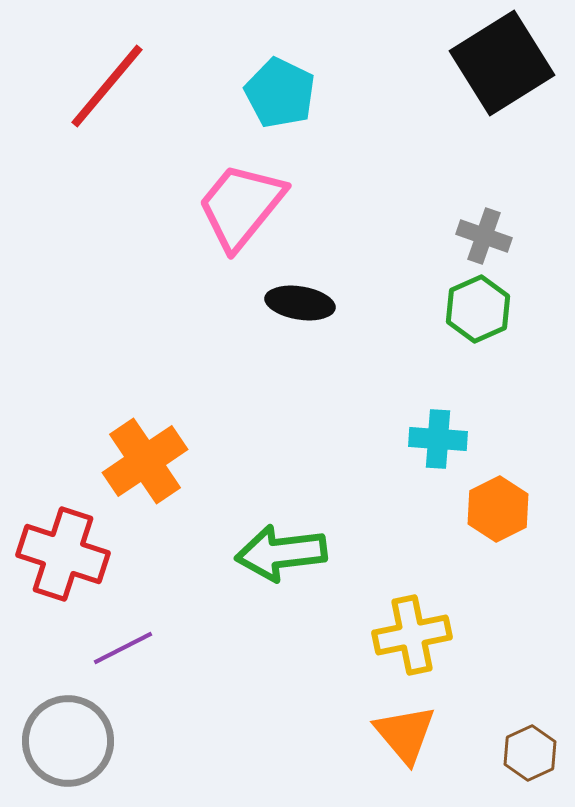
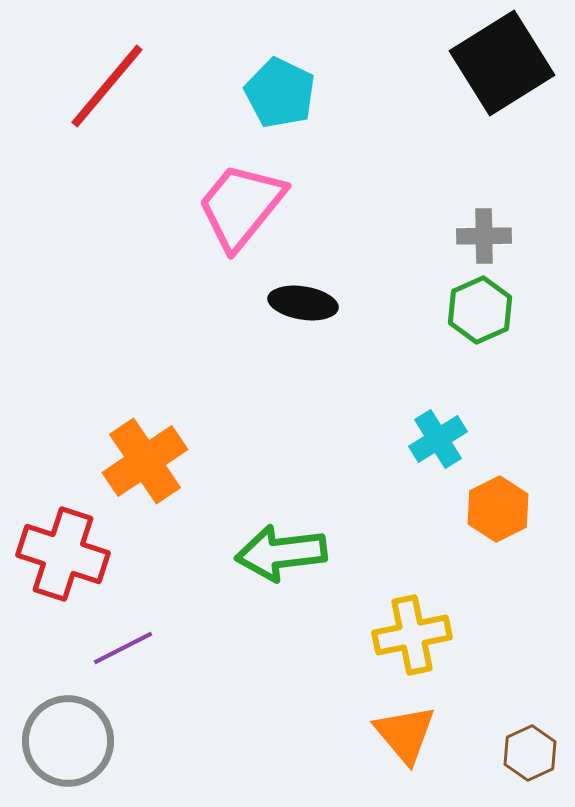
gray cross: rotated 20 degrees counterclockwise
black ellipse: moved 3 px right
green hexagon: moved 2 px right, 1 px down
cyan cross: rotated 36 degrees counterclockwise
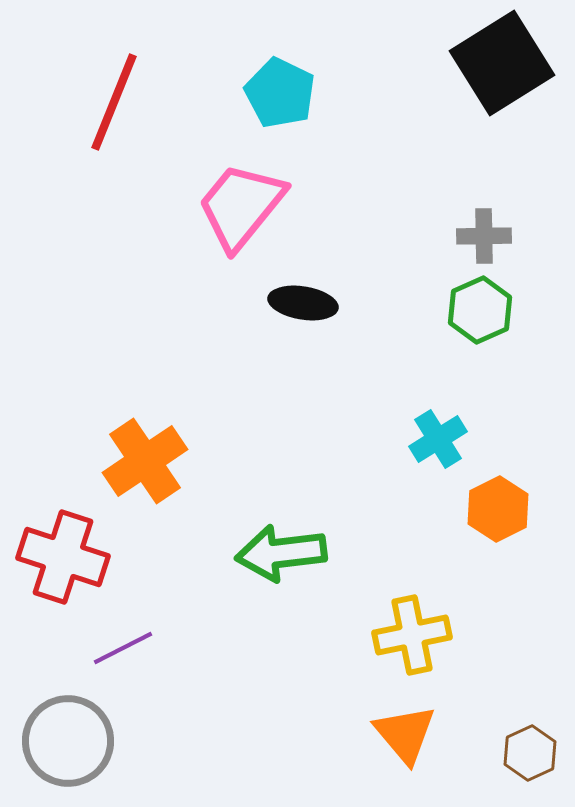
red line: moved 7 px right, 16 px down; rotated 18 degrees counterclockwise
red cross: moved 3 px down
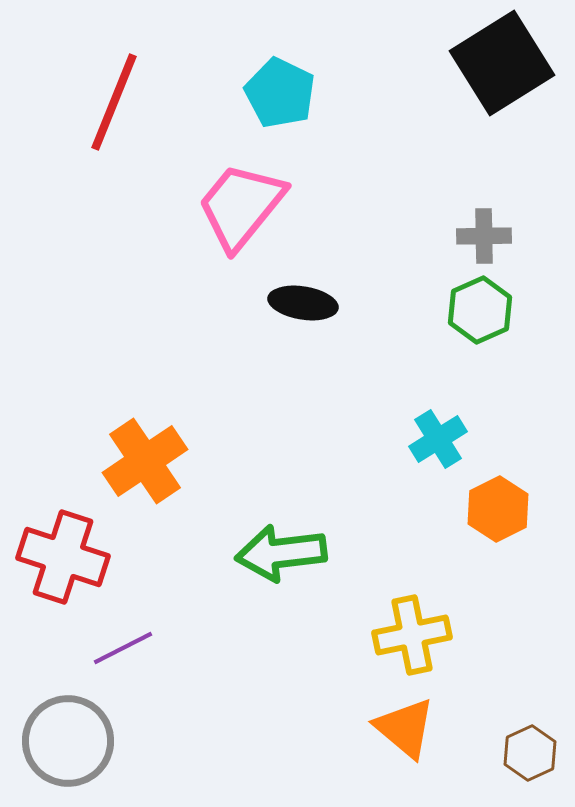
orange triangle: moved 6 px up; rotated 10 degrees counterclockwise
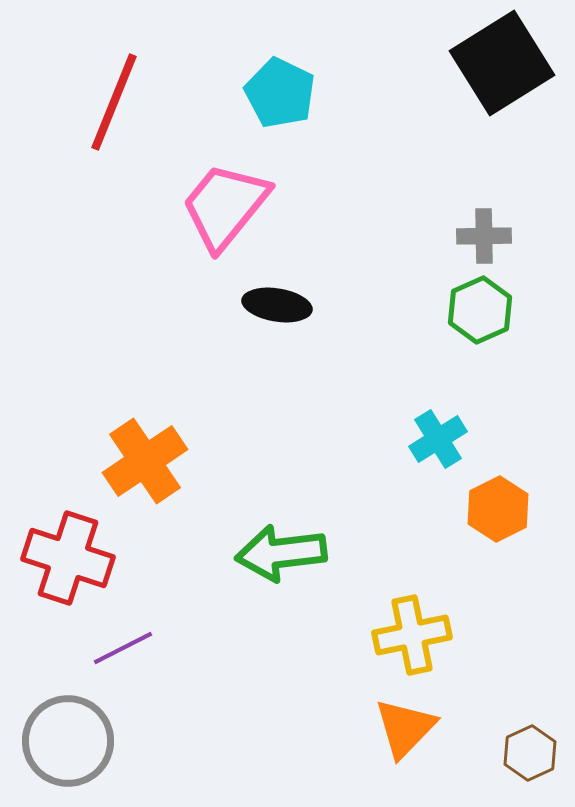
pink trapezoid: moved 16 px left
black ellipse: moved 26 px left, 2 px down
red cross: moved 5 px right, 1 px down
orange triangle: rotated 34 degrees clockwise
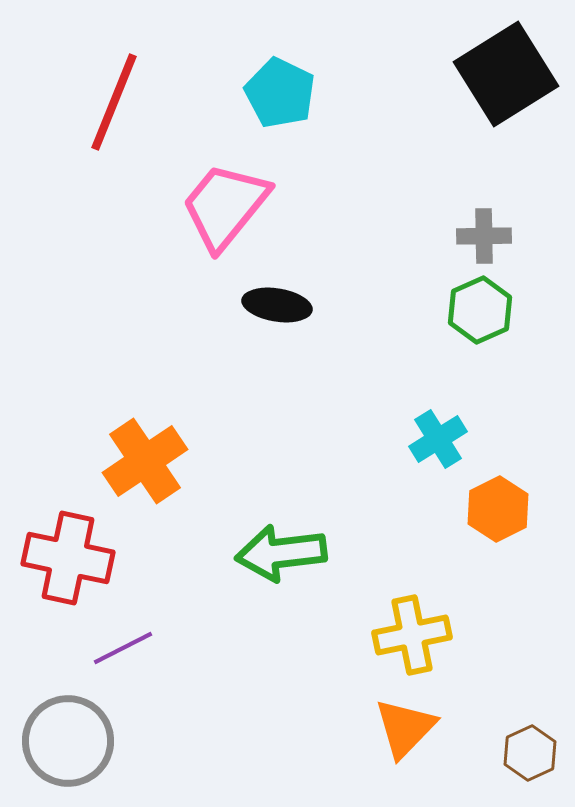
black square: moved 4 px right, 11 px down
red cross: rotated 6 degrees counterclockwise
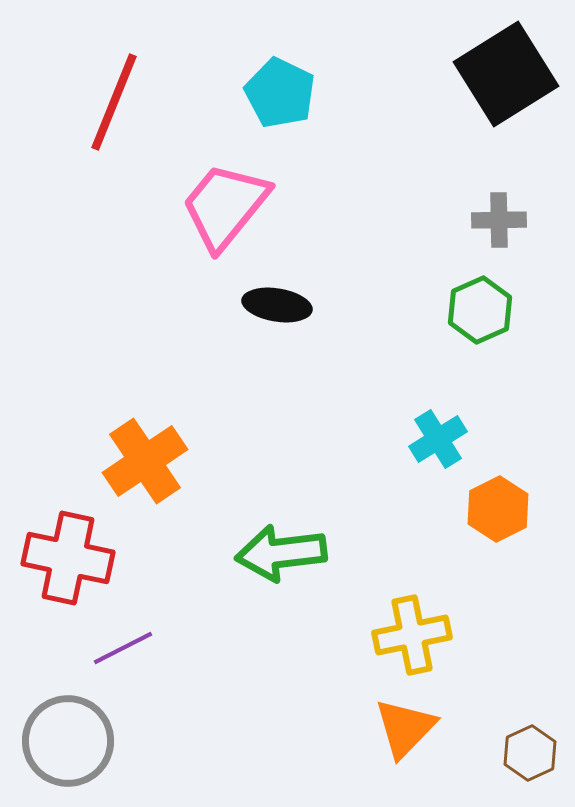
gray cross: moved 15 px right, 16 px up
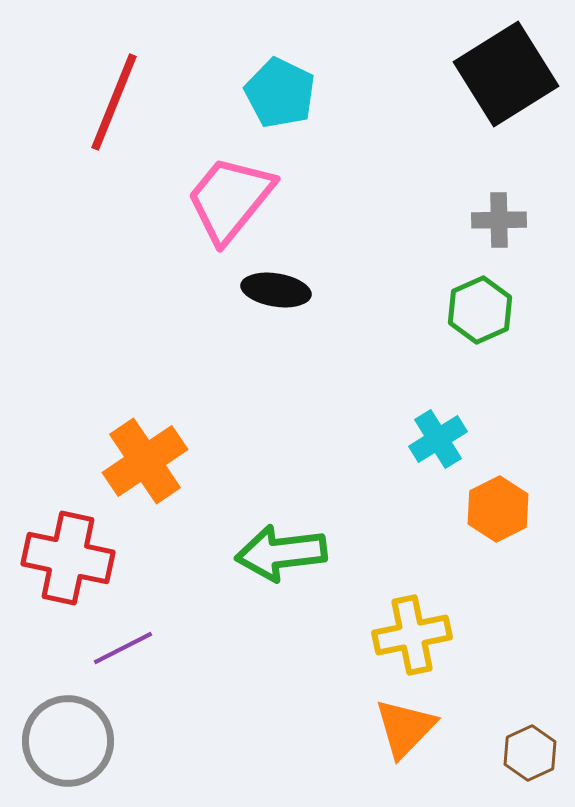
pink trapezoid: moved 5 px right, 7 px up
black ellipse: moved 1 px left, 15 px up
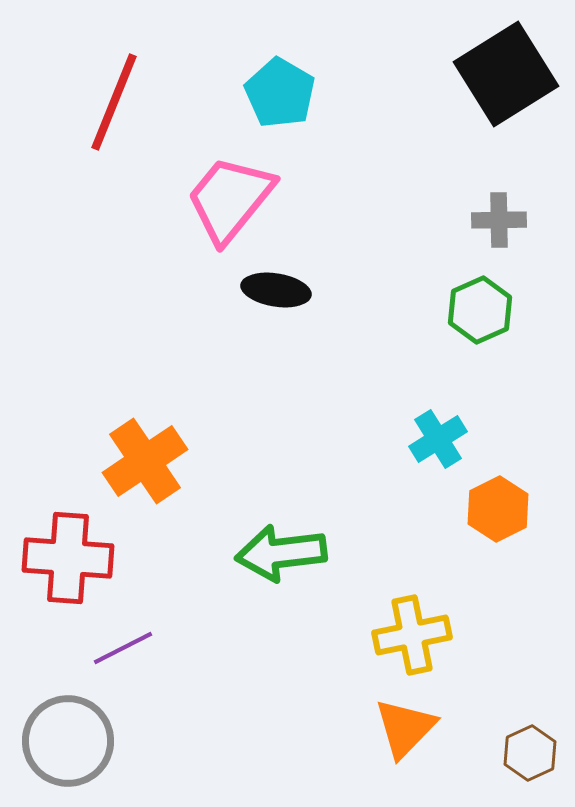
cyan pentagon: rotated 4 degrees clockwise
red cross: rotated 8 degrees counterclockwise
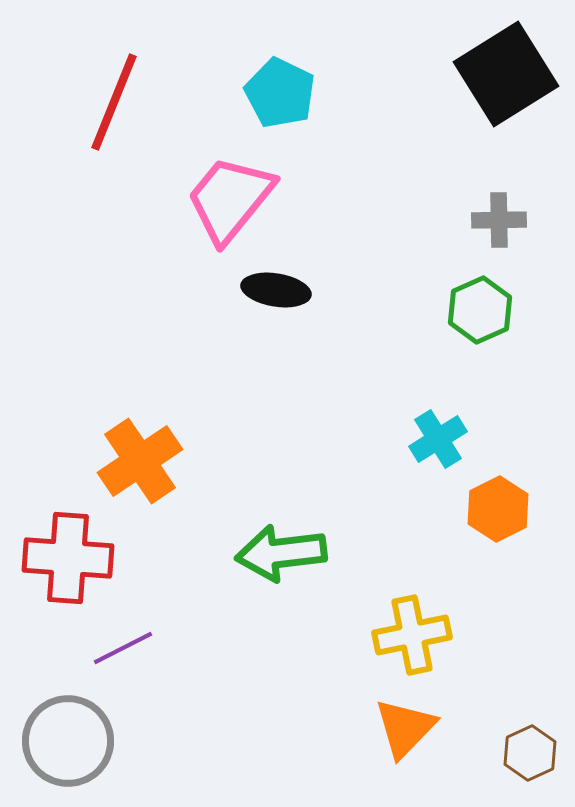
cyan pentagon: rotated 4 degrees counterclockwise
orange cross: moved 5 px left
